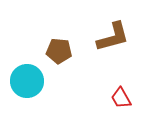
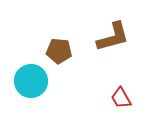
cyan circle: moved 4 px right
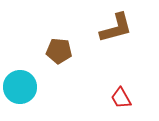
brown L-shape: moved 3 px right, 9 px up
cyan circle: moved 11 px left, 6 px down
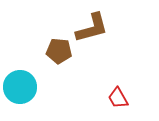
brown L-shape: moved 24 px left
red trapezoid: moved 3 px left
